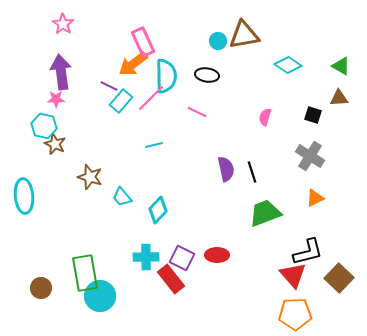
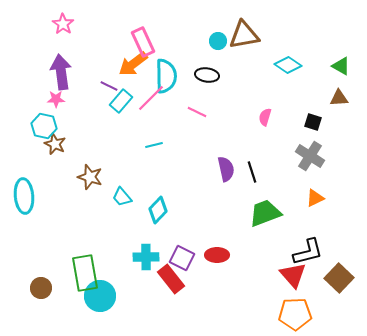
black square at (313, 115): moved 7 px down
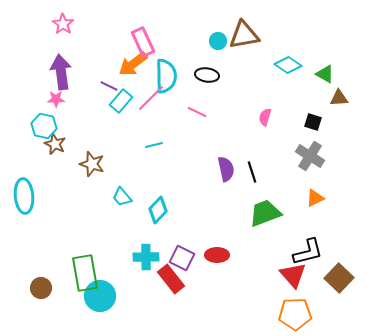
green triangle at (341, 66): moved 16 px left, 8 px down
brown star at (90, 177): moved 2 px right, 13 px up
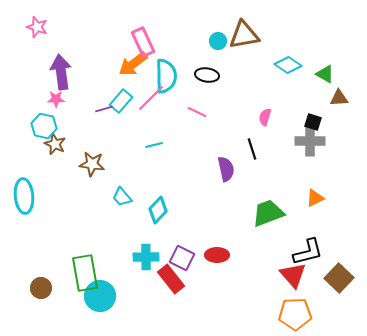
pink star at (63, 24): moved 26 px left, 3 px down; rotated 15 degrees counterclockwise
purple line at (109, 86): moved 5 px left, 23 px down; rotated 42 degrees counterclockwise
gray cross at (310, 156): moved 15 px up; rotated 32 degrees counterclockwise
brown star at (92, 164): rotated 10 degrees counterclockwise
black line at (252, 172): moved 23 px up
green trapezoid at (265, 213): moved 3 px right
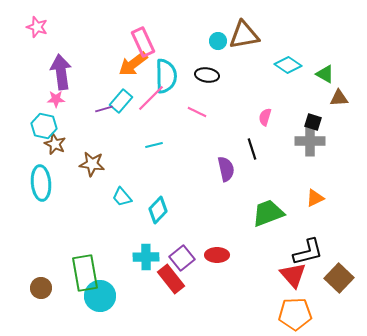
cyan ellipse at (24, 196): moved 17 px right, 13 px up
purple square at (182, 258): rotated 25 degrees clockwise
